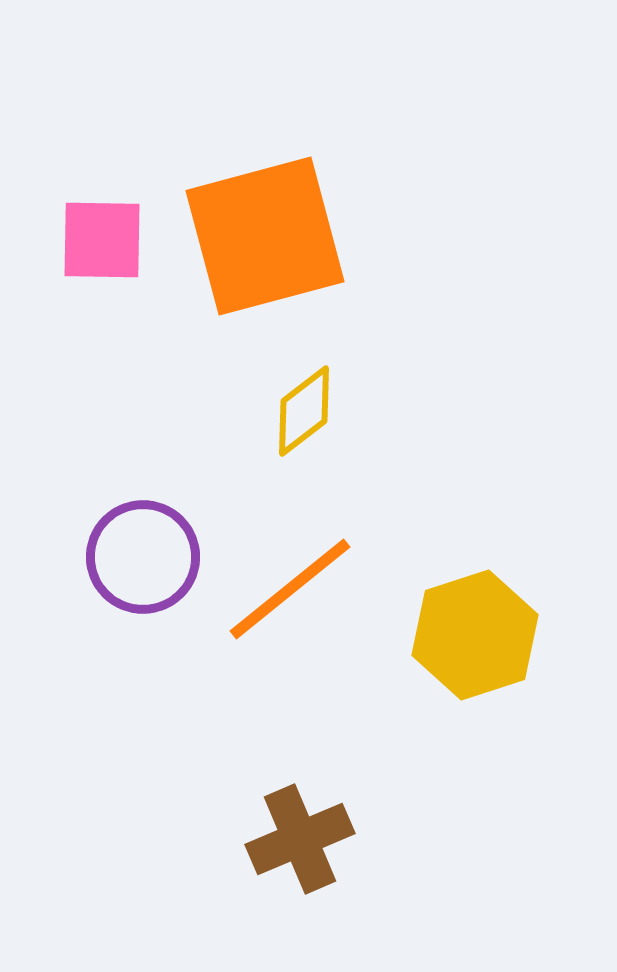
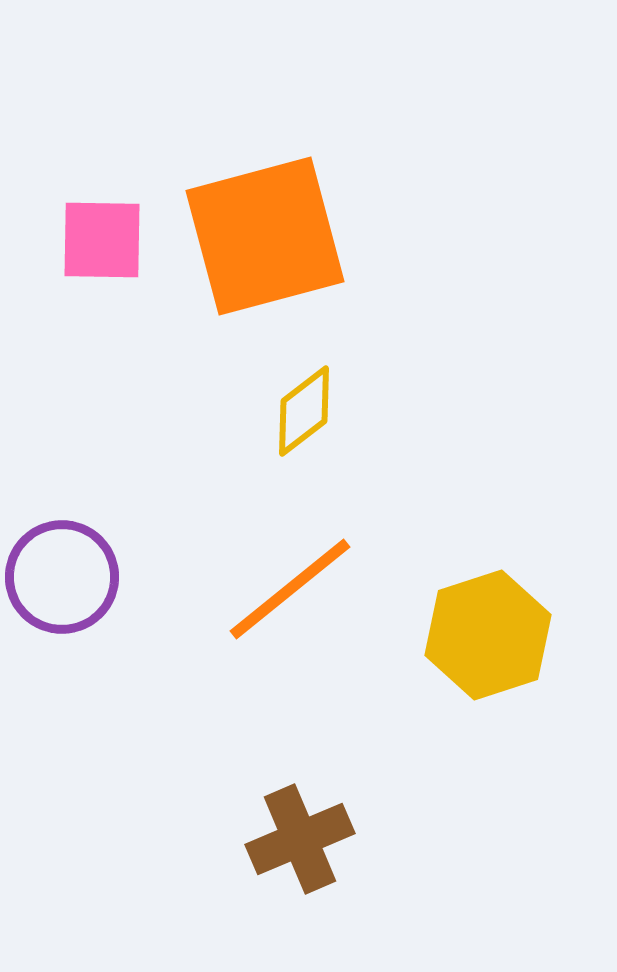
purple circle: moved 81 px left, 20 px down
yellow hexagon: moved 13 px right
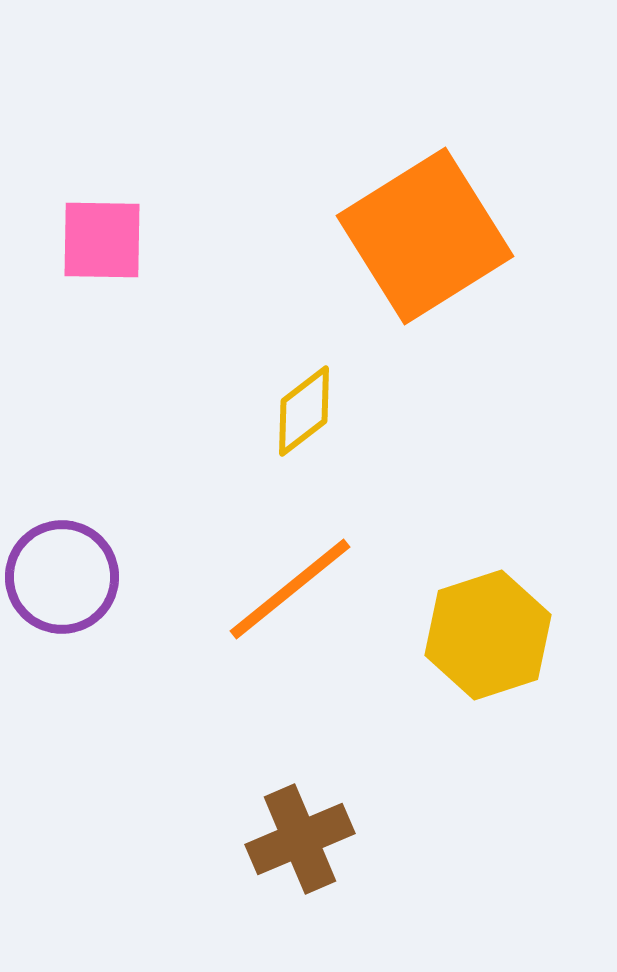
orange square: moved 160 px right; rotated 17 degrees counterclockwise
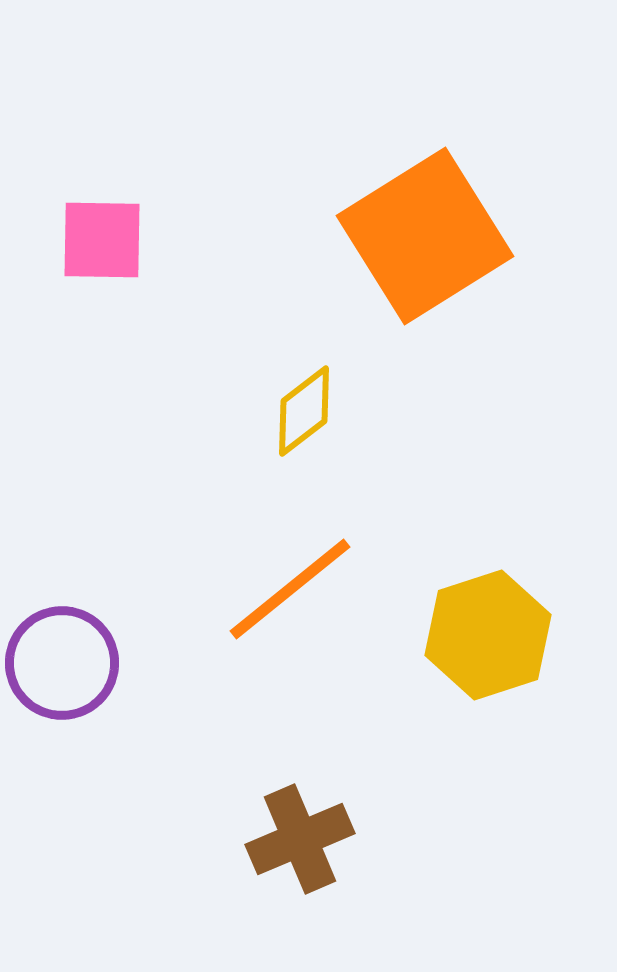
purple circle: moved 86 px down
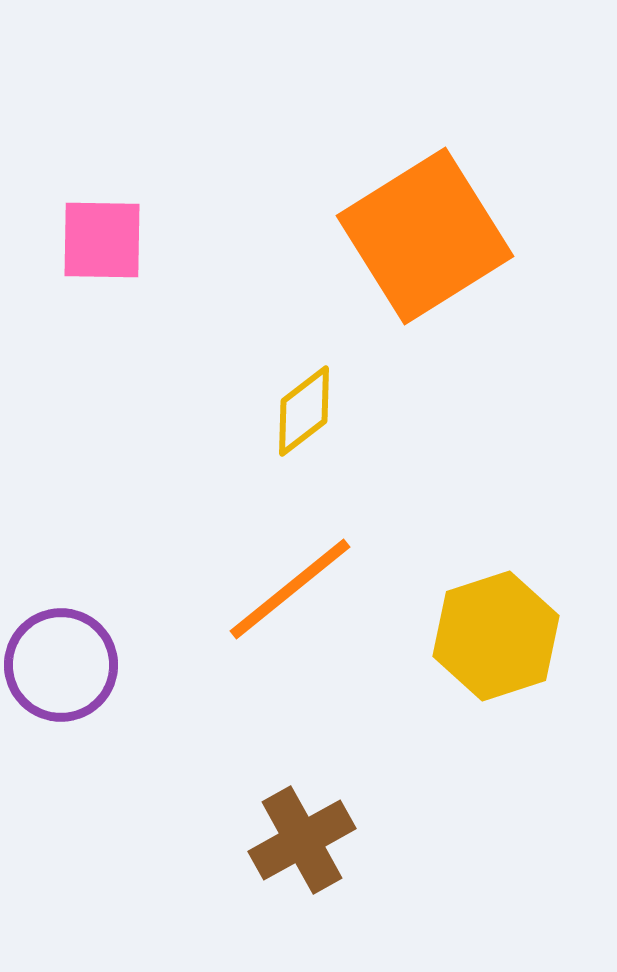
yellow hexagon: moved 8 px right, 1 px down
purple circle: moved 1 px left, 2 px down
brown cross: moved 2 px right, 1 px down; rotated 6 degrees counterclockwise
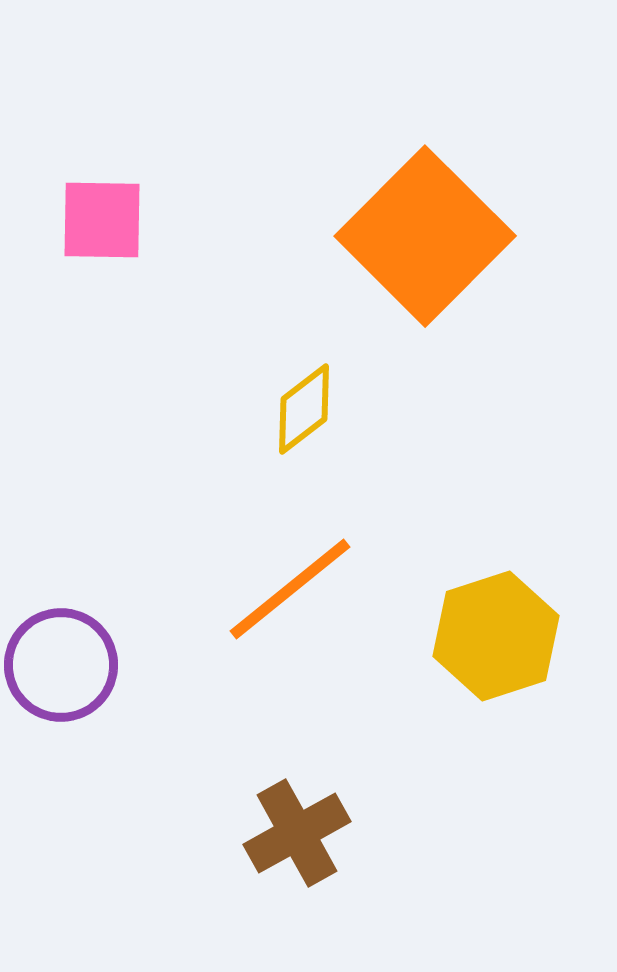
orange square: rotated 13 degrees counterclockwise
pink square: moved 20 px up
yellow diamond: moved 2 px up
brown cross: moved 5 px left, 7 px up
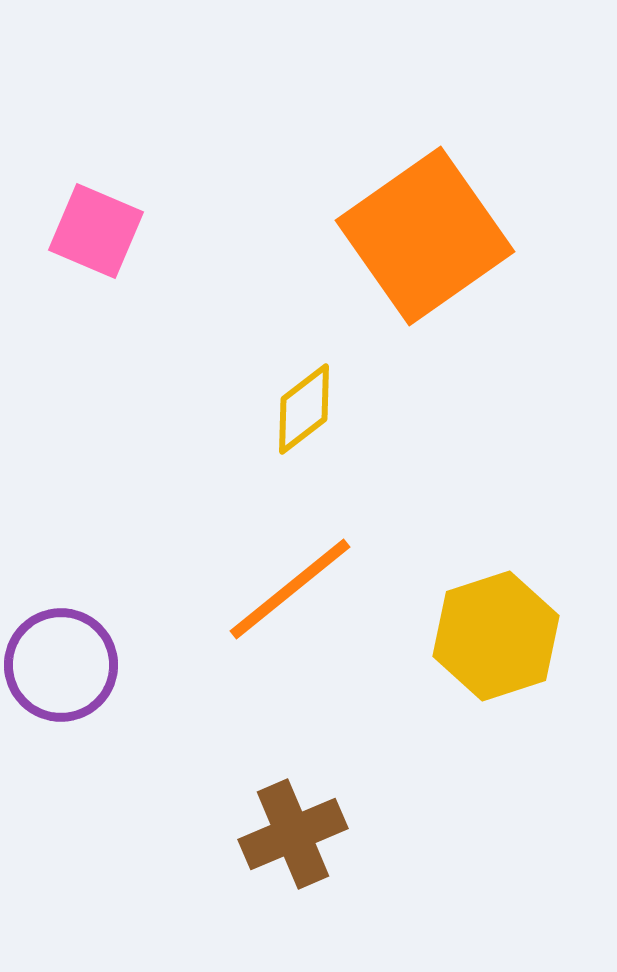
pink square: moved 6 px left, 11 px down; rotated 22 degrees clockwise
orange square: rotated 10 degrees clockwise
brown cross: moved 4 px left, 1 px down; rotated 6 degrees clockwise
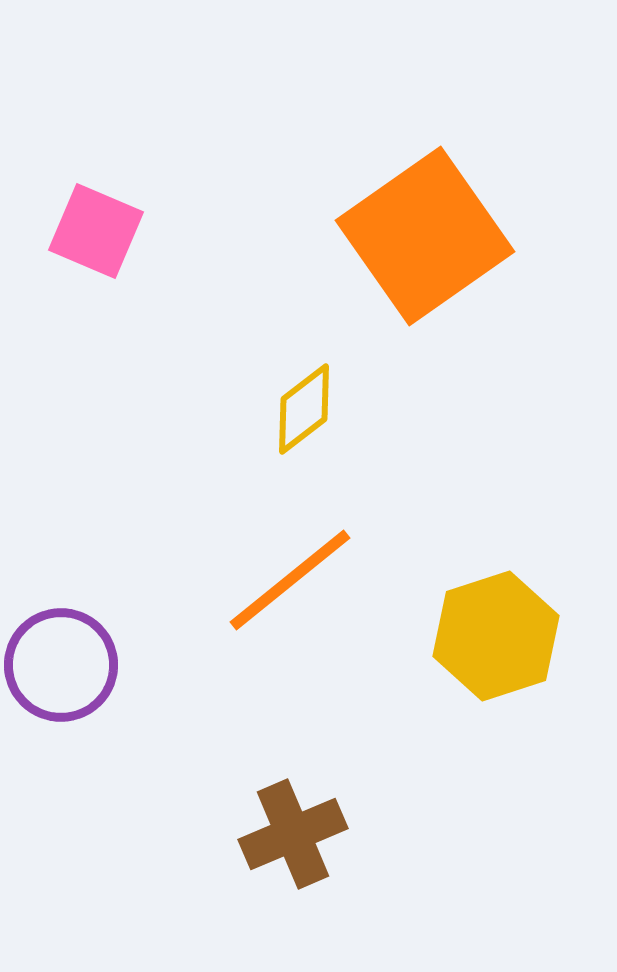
orange line: moved 9 px up
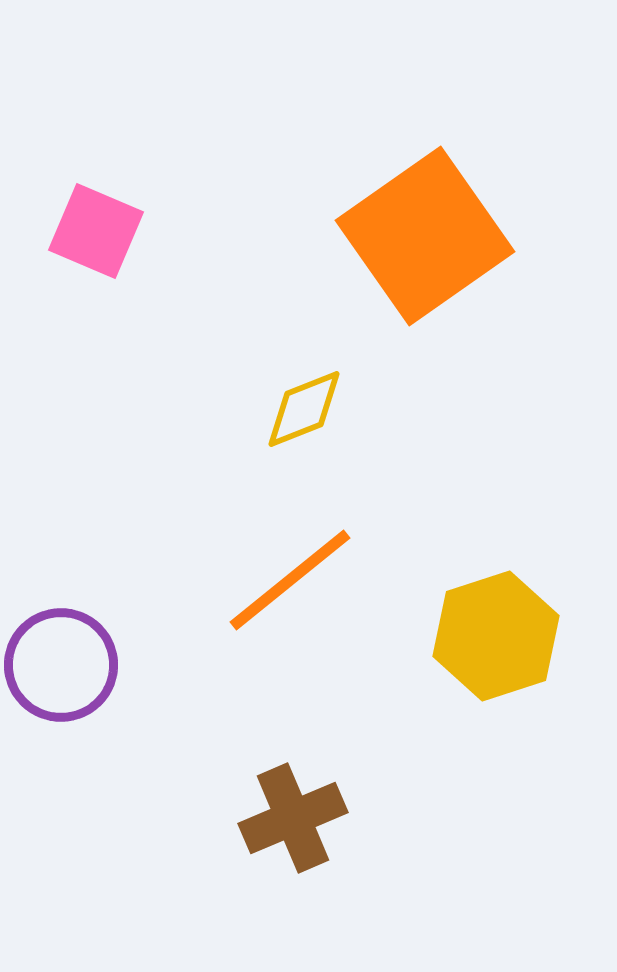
yellow diamond: rotated 16 degrees clockwise
brown cross: moved 16 px up
